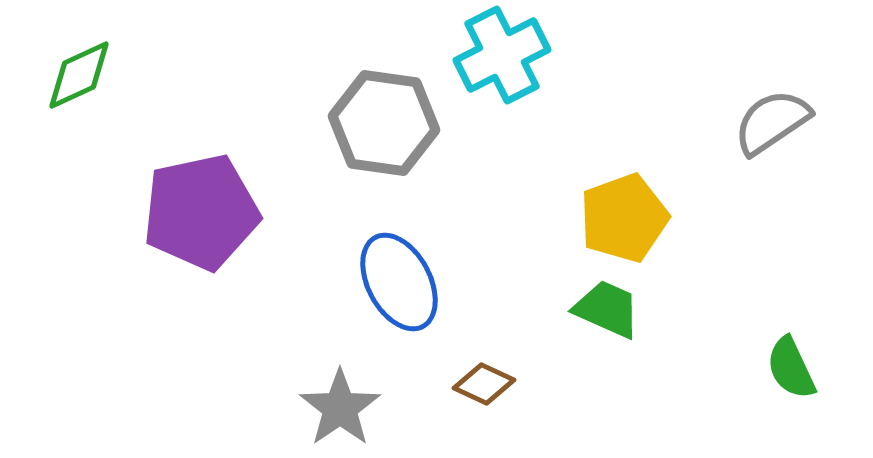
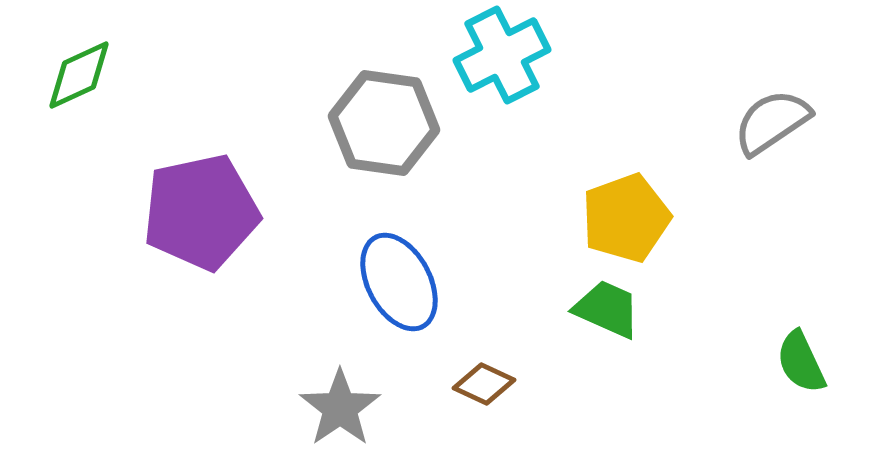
yellow pentagon: moved 2 px right
green semicircle: moved 10 px right, 6 px up
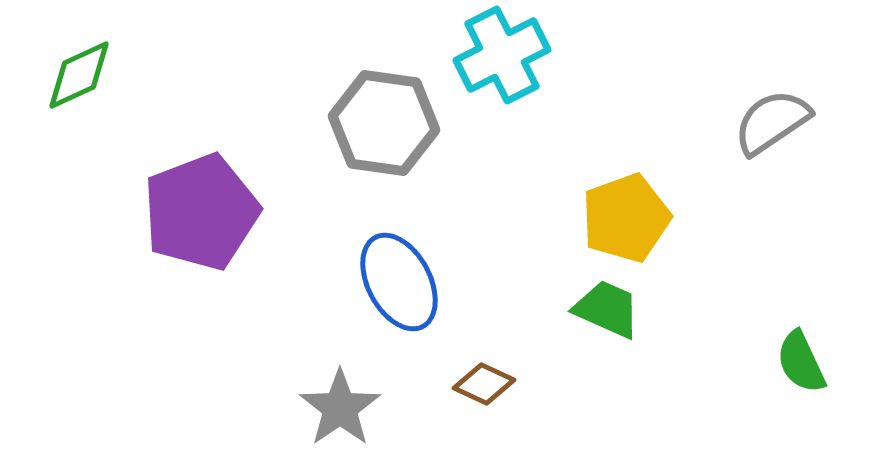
purple pentagon: rotated 9 degrees counterclockwise
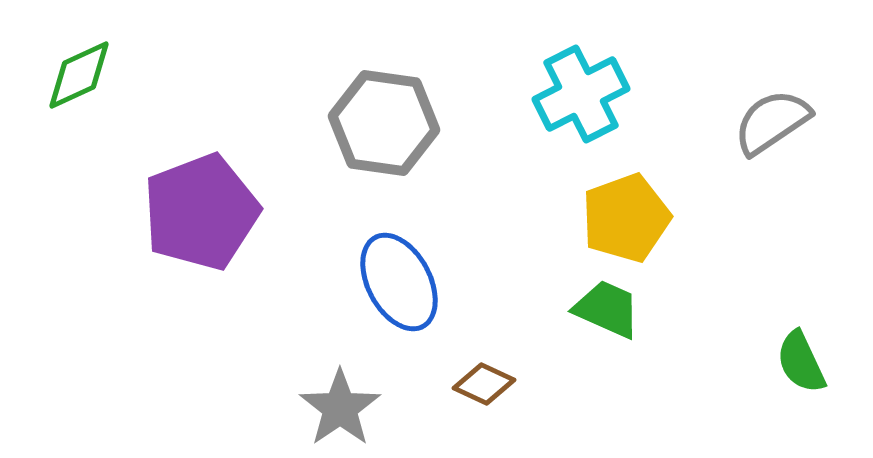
cyan cross: moved 79 px right, 39 px down
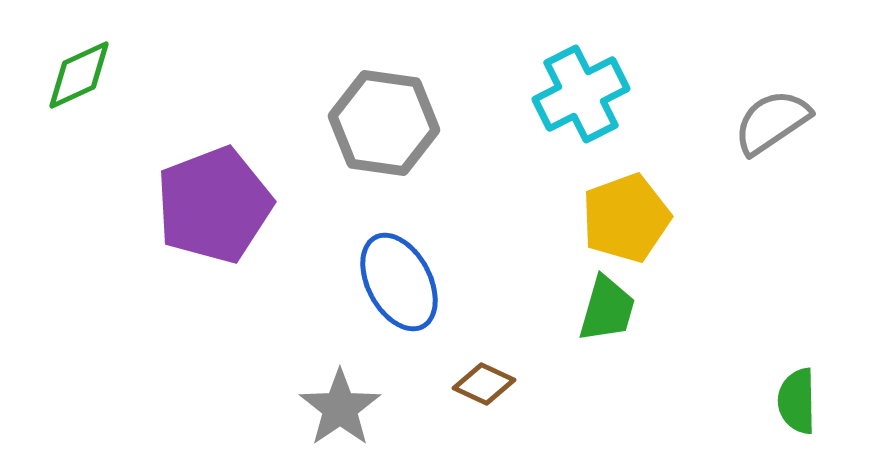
purple pentagon: moved 13 px right, 7 px up
green trapezoid: rotated 82 degrees clockwise
green semicircle: moved 4 px left, 39 px down; rotated 24 degrees clockwise
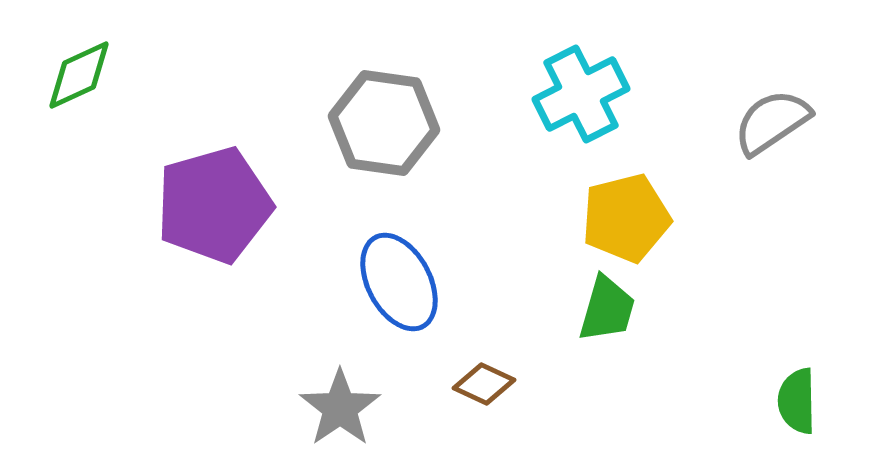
purple pentagon: rotated 5 degrees clockwise
yellow pentagon: rotated 6 degrees clockwise
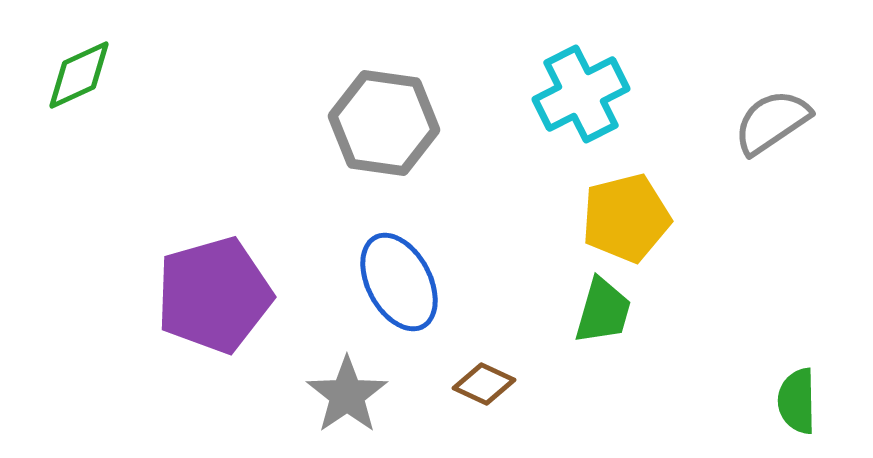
purple pentagon: moved 90 px down
green trapezoid: moved 4 px left, 2 px down
gray star: moved 7 px right, 13 px up
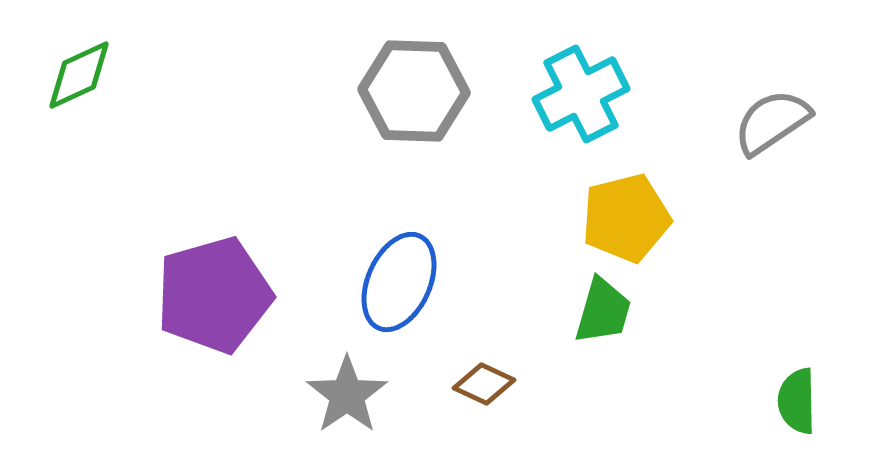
gray hexagon: moved 30 px right, 32 px up; rotated 6 degrees counterclockwise
blue ellipse: rotated 52 degrees clockwise
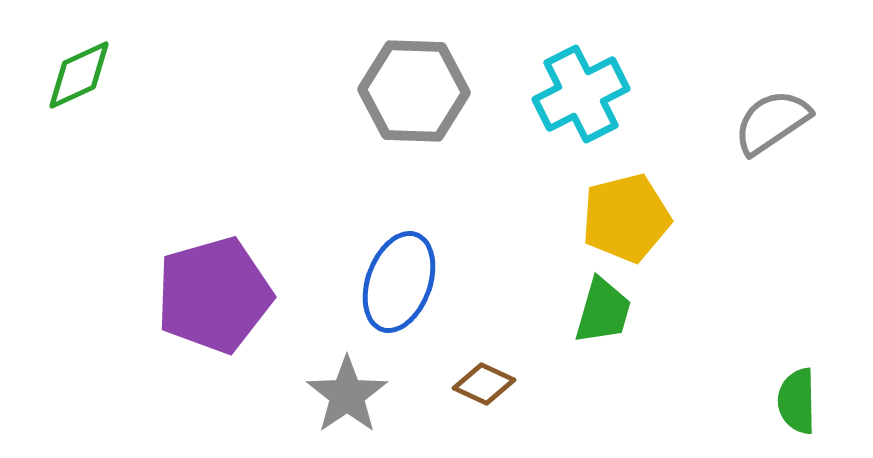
blue ellipse: rotated 4 degrees counterclockwise
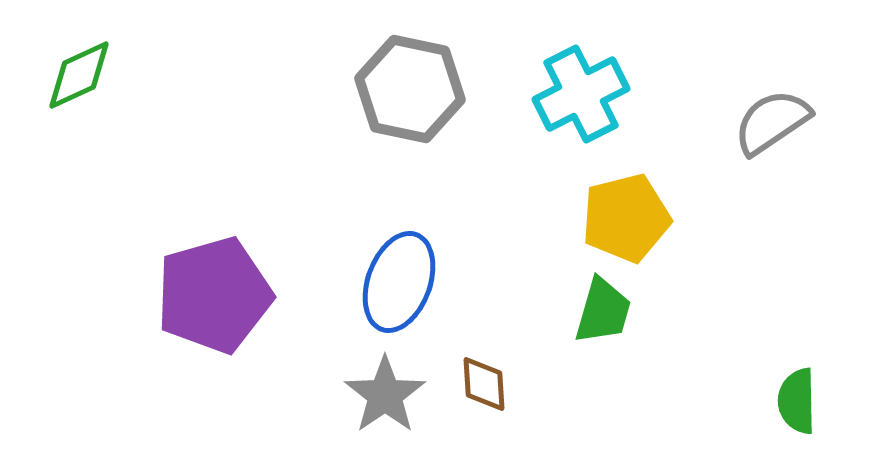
gray hexagon: moved 4 px left, 2 px up; rotated 10 degrees clockwise
brown diamond: rotated 62 degrees clockwise
gray star: moved 38 px right
